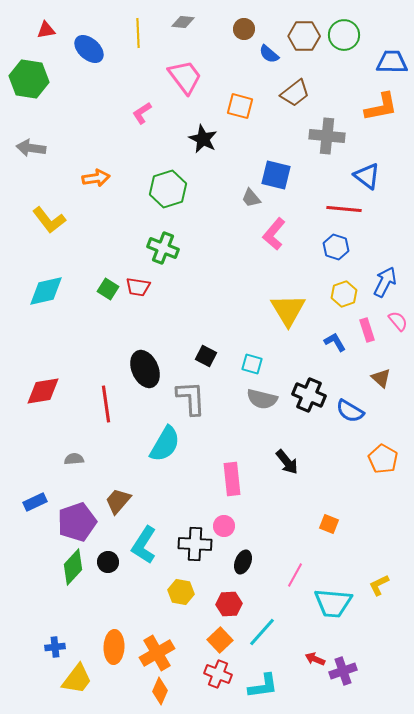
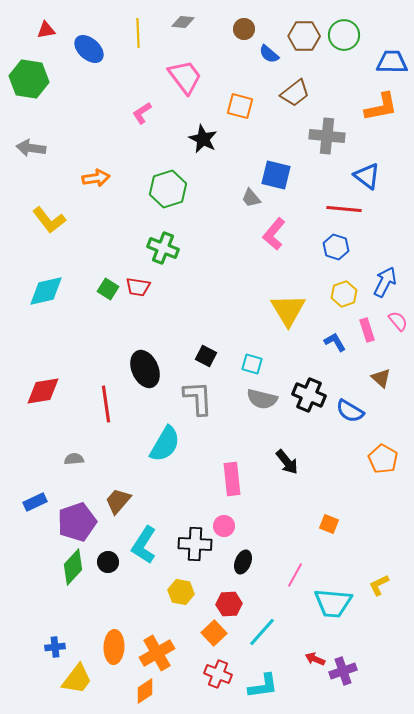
gray L-shape at (191, 398): moved 7 px right
orange square at (220, 640): moved 6 px left, 7 px up
orange diamond at (160, 691): moved 15 px left; rotated 32 degrees clockwise
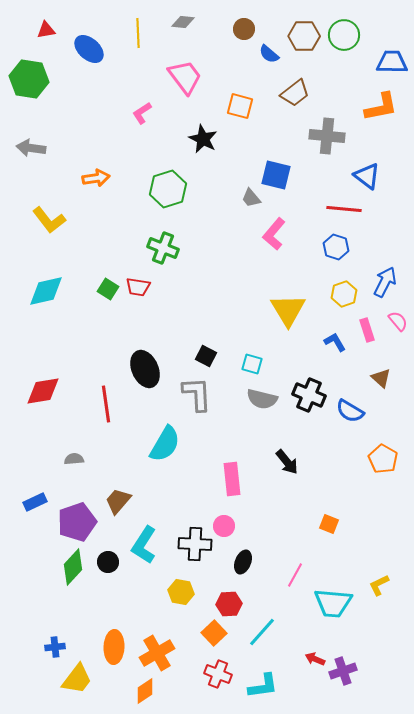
gray L-shape at (198, 398): moved 1 px left, 4 px up
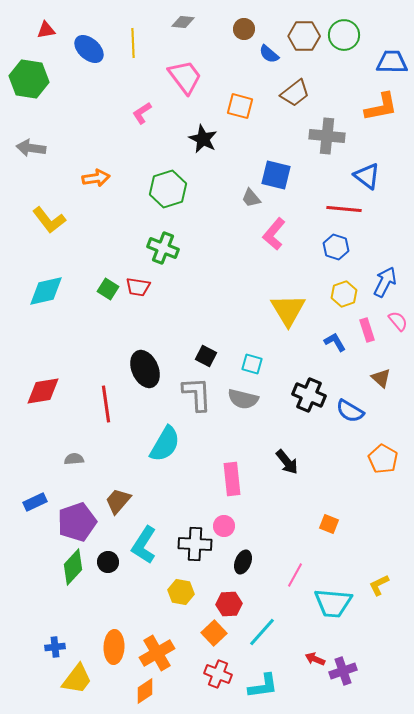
yellow line at (138, 33): moved 5 px left, 10 px down
gray semicircle at (262, 399): moved 19 px left
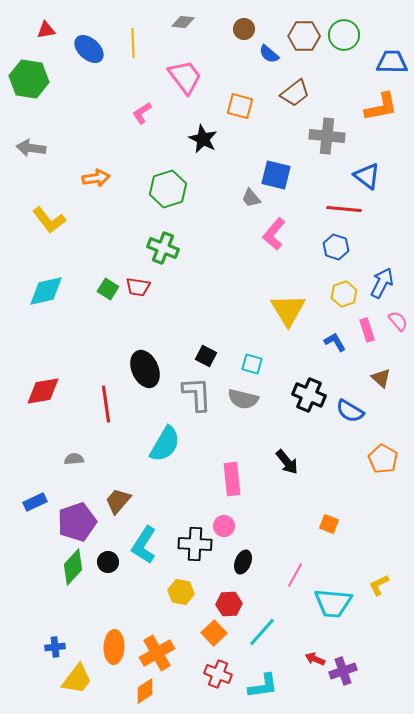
blue arrow at (385, 282): moved 3 px left, 1 px down
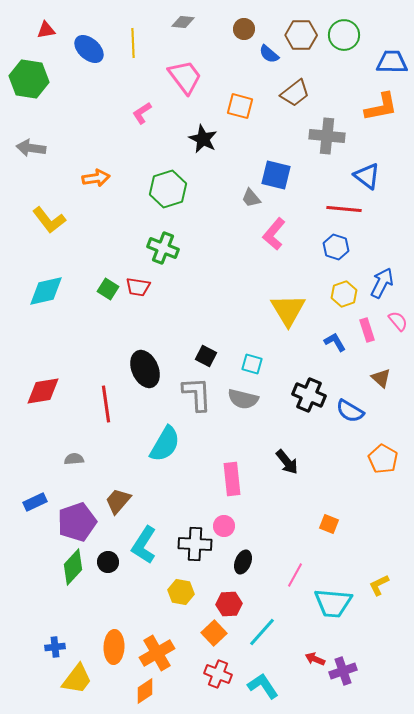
brown hexagon at (304, 36): moved 3 px left, 1 px up
cyan L-shape at (263, 686): rotated 116 degrees counterclockwise
